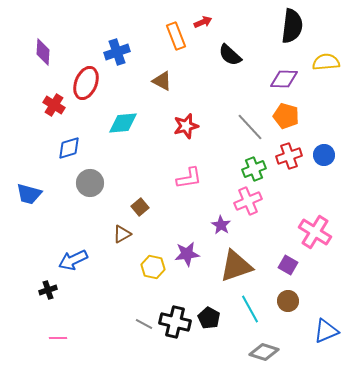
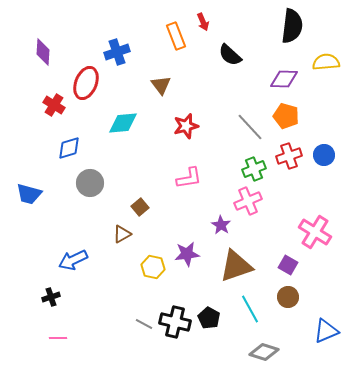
red arrow at (203, 22): rotated 90 degrees clockwise
brown triangle at (162, 81): moved 1 px left, 4 px down; rotated 25 degrees clockwise
black cross at (48, 290): moved 3 px right, 7 px down
brown circle at (288, 301): moved 4 px up
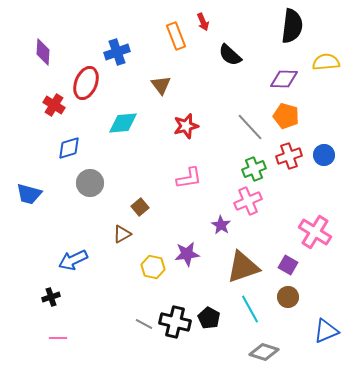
brown triangle at (236, 266): moved 7 px right, 1 px down
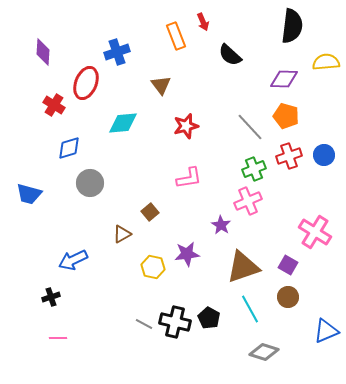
brown square at (140, 207): moved 10 px right, 5 px down
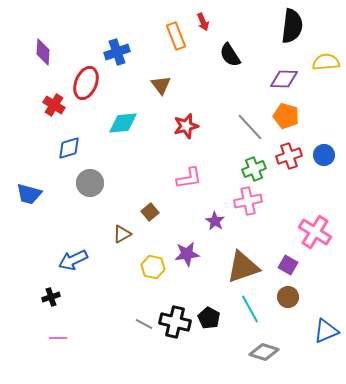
black semicircle at (230, 55): rotated 15 degrees clockwise
pink cross at (248, 201): rotated 12 degrees clockwise
purple star at (221, 225): moved 6 px left, 4 px up
